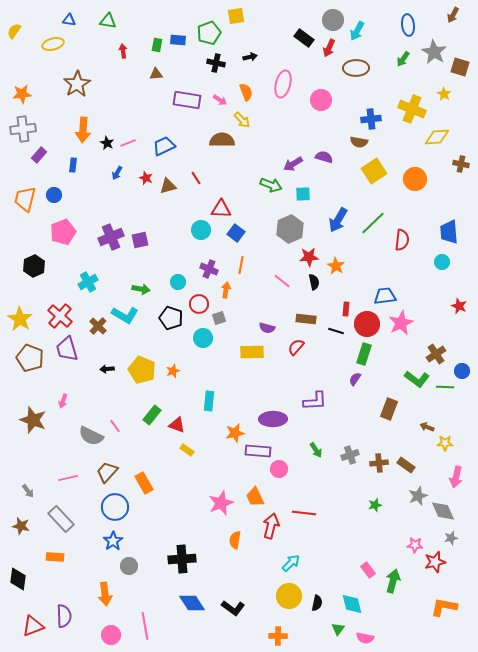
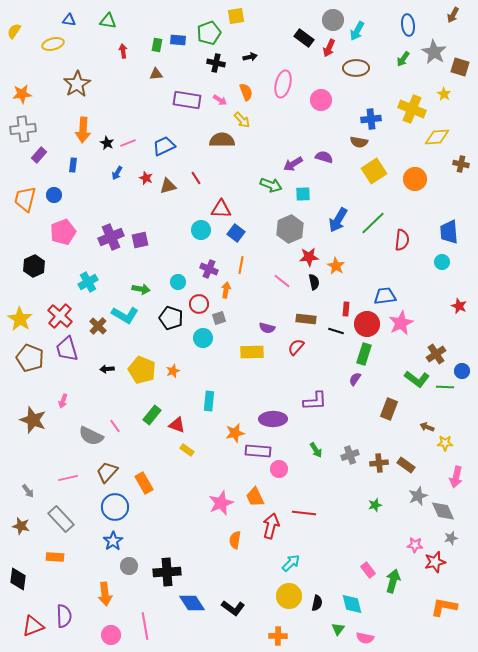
black cross at (182, 559): moved 15 px left, 13 px down
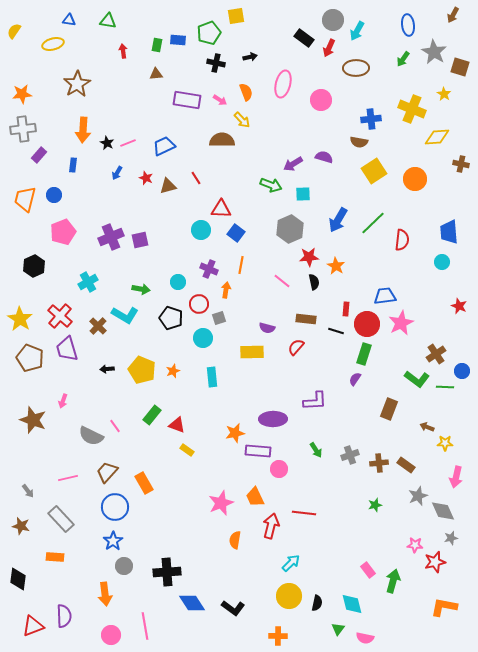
cyan rectangle at (209, 401): moved 3 px right, 24 px up; rotated 12 degrees counterclockwise
gray circle at (129, 566): moved 5 px left
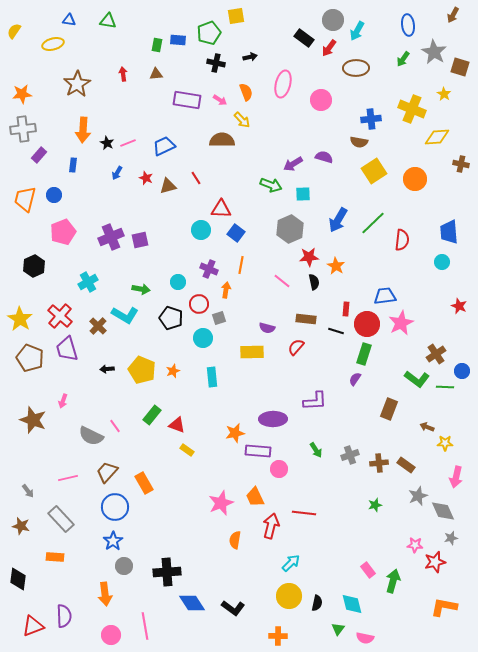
red arrow at (329, 48): rotated 12 degrees clockwise
red arrow at (123, 51): moved 23 px down
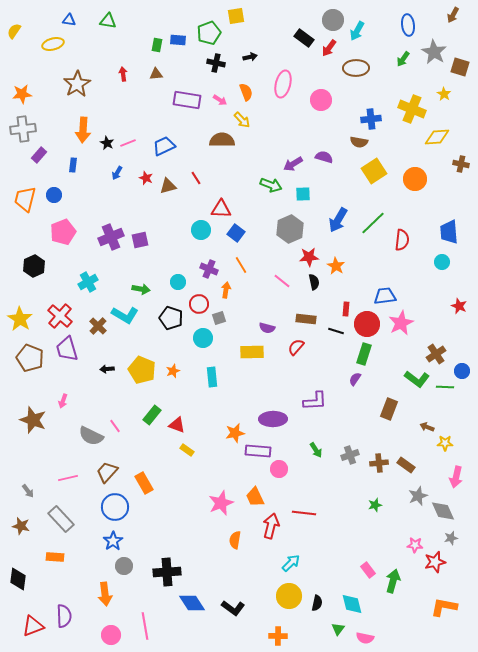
orange line at (241, 265): rotated 42 degrees counterclockwise
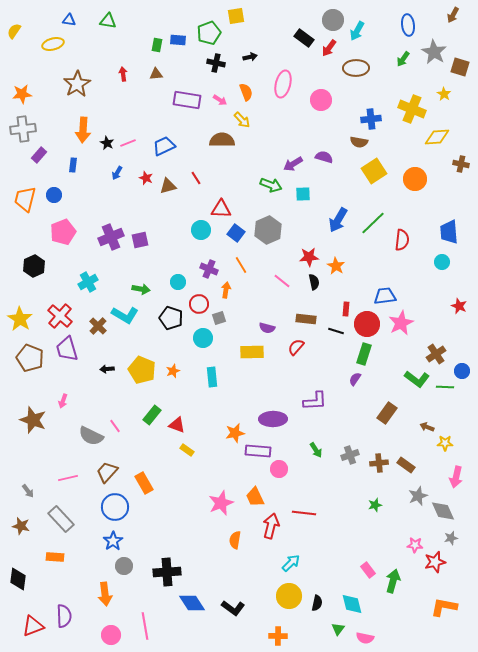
gray hexagon at (290, 229): moved 22 px left, 1 px down
brown rectangle at (389, 409): moved 2 px left, 4 px down; rotated 15 degrees clockwise
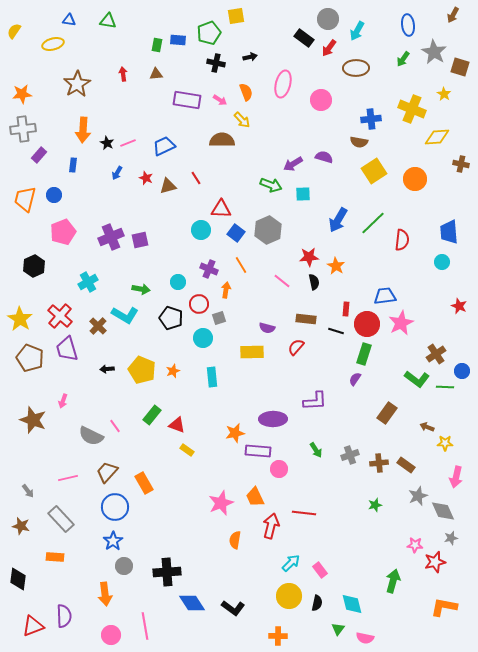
gray circle at (333, 20): moved 5 px left, 1 px up
pink rectangle at (368, 570): moved 48 px left
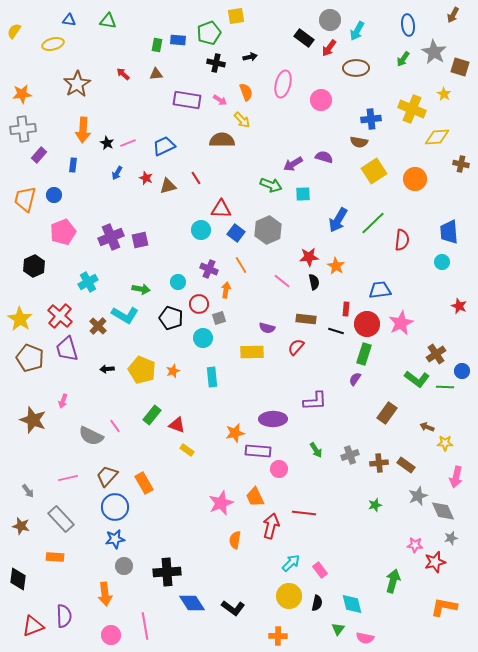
gray circle at (328, 19): moved 2 px right, 1 px down
red arrow at (123, 74): rotated 40 degrees counterclockwise
blue trapezoid at (385, 296): moved 5 px left, 6 px up
brown trapezoid at (107, 472): moved 4 px down
blue star at (113, 541): moved 2 px right, 2 px up; rotated 24 degrees clockwise
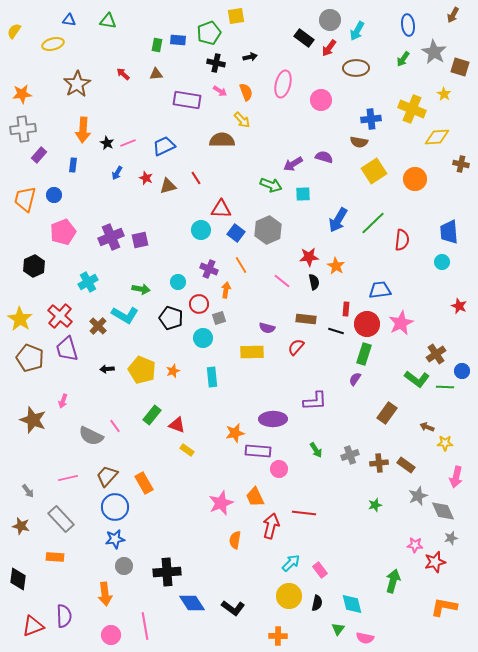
pink arrow at (220, 100): moved 9 px up
